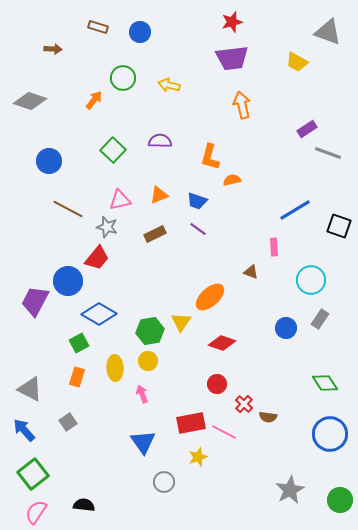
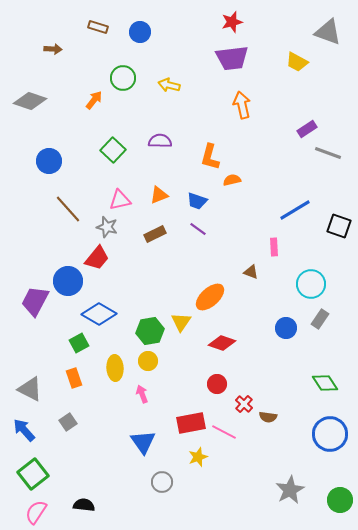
brown line at (68, 209): rotated 20 degrees clockwise
cyan circle at (311, 280): moved 4 px down
orange rectangle at (77, 377): moved 3 px left, 1 px down; rotated 36 degrees counterclockwise
gray circle at (164, 482): moved 2 px left
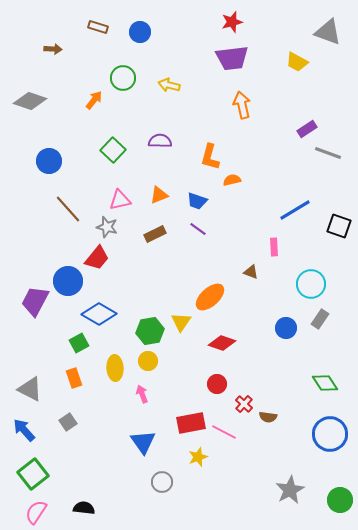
black semicircle at (84, 505): moved 3 px down
